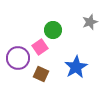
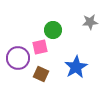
gray star: rotated 14 degrees clockwise
pink square: rotated 21 degrees clockwise
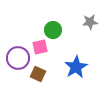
brown square: moved 3 px left
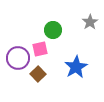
gray star: rotated 28 degrees counterclockwise
pink square: moved 2 px down
brown square: rotated 21 degrees clockwise
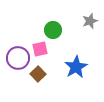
gray star: moved 1 px up; rotated 14 degrees clockwise
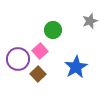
pink square: moved 2 px down; rotated 28 degrees counterclockwise
purple circle: moved 1 px down
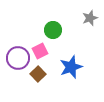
gray star: moved 3 px up
pink square: rotated 14 degrees clockwise
purple circle: moved 1 px up
blue star: moved 5 px left; rotated 10 degrees clockwise
